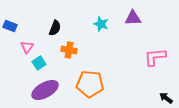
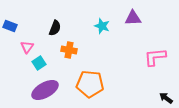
cyan star: moved 1 px right, 2 px down
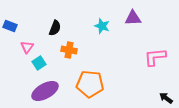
purple ellipse: moved 1 px down
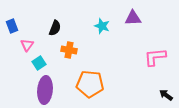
blue rectangle: moved 2 px right; rotated 48 degrees clockwise
pink triangle: moved 2 px up
purple ellipse: moved 1 px up; rotated 56 degrees counterclockwise
black arrow: moved 3 px up
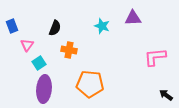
purple ellipse: moved 1 px left, 1 px up
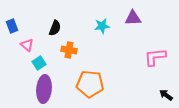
cyan star: rotated 28 degrees counterclockwise
pink triangle: rotated 24 degrees counterclockwise
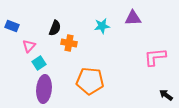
blue rectangle: rotated 48 degrees counterclockwise
pink triangle: moved 2 px right, 1 px down; rotated 32 degrees clockwise
orange cross: moved 7 px up
orange pentagon: moved 3 px up
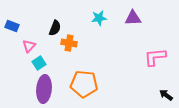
cyan star: moved 3 px left, 8 px up
orange pentagon: moved 6 px left, 3 px down
